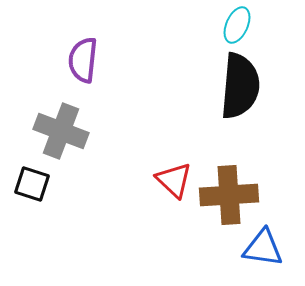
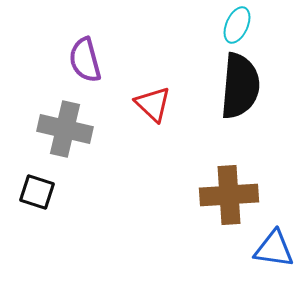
purple semicircle: moved 2 px right; rotated 21 degrees counterclockwise
gray cross: moved 4 px right, 2 px up; rotated 8 degrees counterclockwise
red triangle: moved 21 px left, 76 px up
black square: moved 5 px right, 8 px down
blue triangle: moved 11 px right, 1 px down
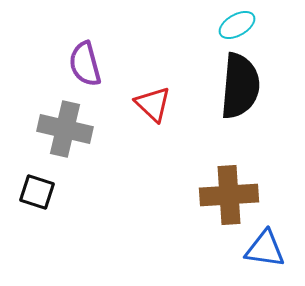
cyan ellipse: rotated 36 degrees clockwise
purple semicircle: moved 4 px down
blue triangle: moved 9 px left
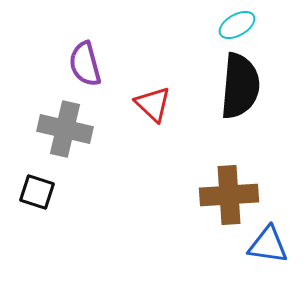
blue triangle: moved 3 px right, 4 px up
